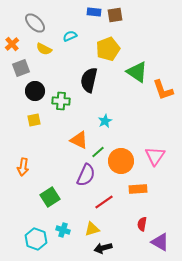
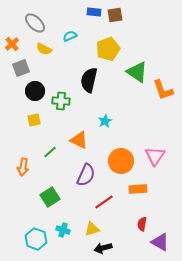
green line: moved 48 px left
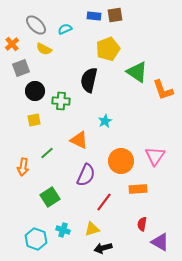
blue rectangle: moved 4 px down
gray ellipse: moved 1 px right, 2 px down
cyan semicircle: moved 5 px left, 7 px up
green line: moved 3 px left, 1 px down
red line: rotated 18 degrees counterclockwise
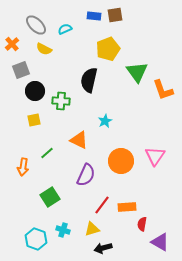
gray square: moved 2 px down
green triangle: rotated 20 degrees clockwise
orange rectangle: moved 11 px left, 18 px down
red line: moved 2 px left, 3 px down
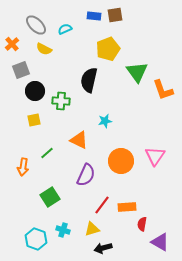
cyan star: rotated 16 degrees clockwise
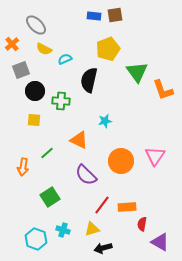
cyan semicircle: moved 30 px down
yellow square: rotated 16 degrees clockwise
purple semicircle: rotated 110 degrees clockwise
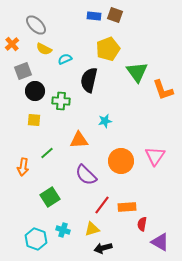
brown square: rotated 28 degrees clockwise
gray square: moved 2 px right, 1 px down
orange triangle: rotated 30 degrees counterclockwise
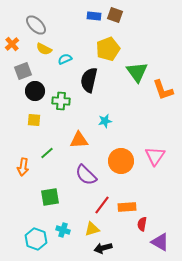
green square: rotated 24 degrees clockwise
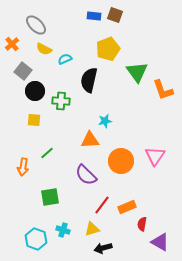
gray square: rotated 30 degrees counterclockwise
orange triangle: moved 11 px right
orange rectangle: rotated 18 degrees counterclockwise
